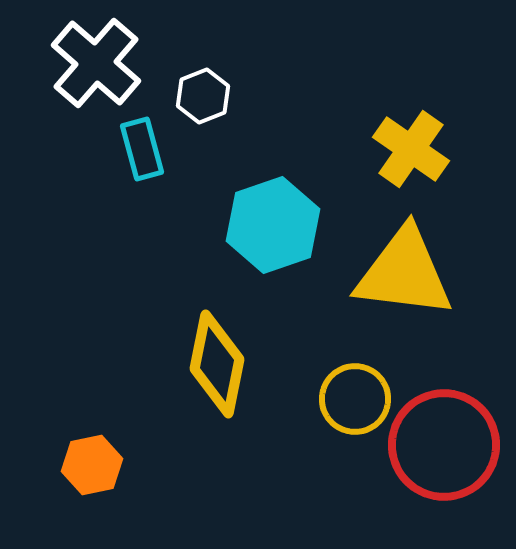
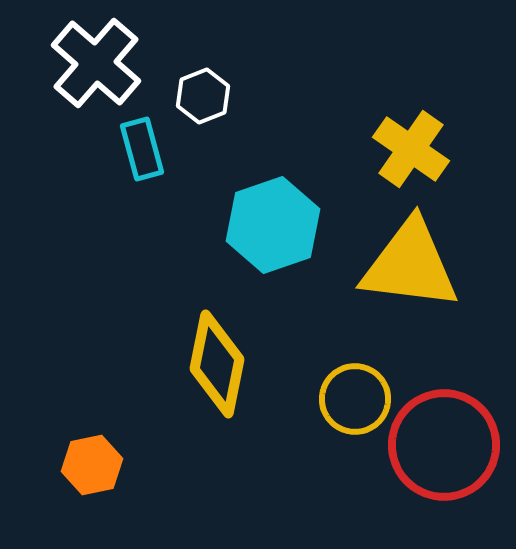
yellow triangle: moved 6 px right, 8 px up
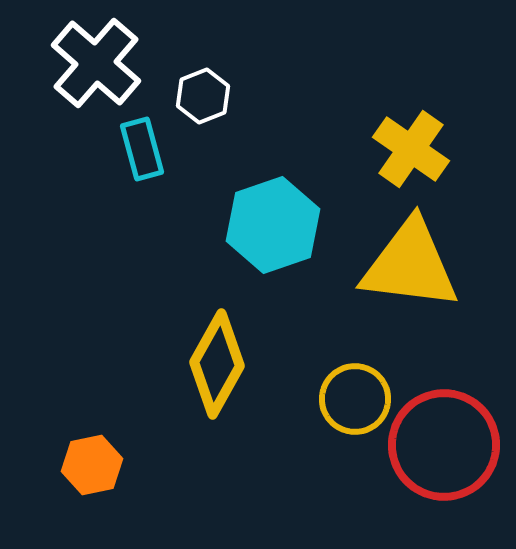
yellow diamond: rotated 18 degrees clockwise
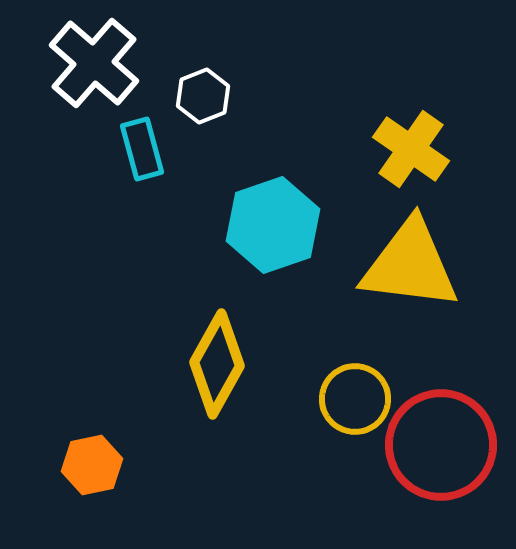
white cross: moved 2 px left
red circle: moved 3 px left
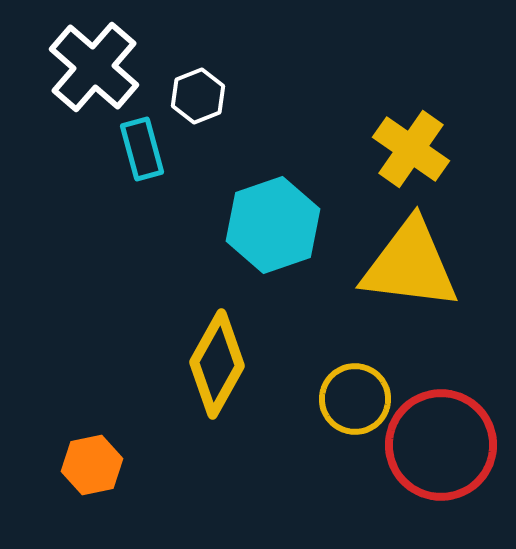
white cross: moved 4 px down
white hexagon: moved 5 px left
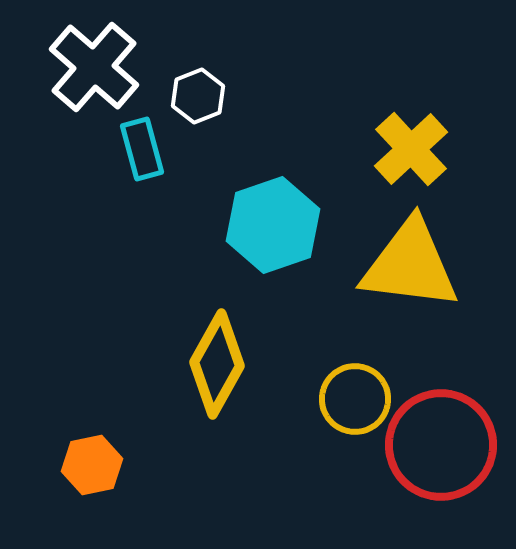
yellow cross: rotated 12 degrees clockwise
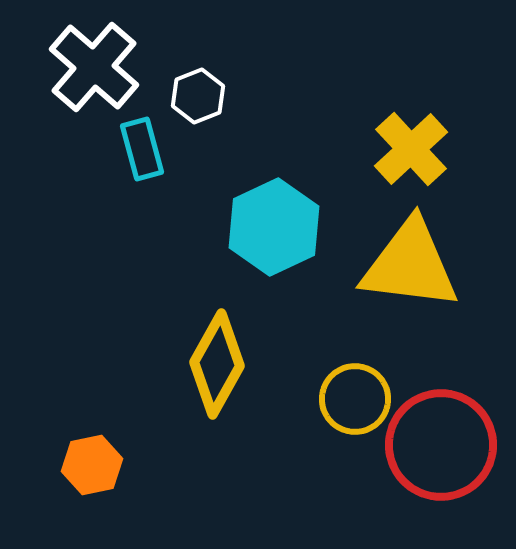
cyan hexagon: moved 1 px right, 2 px down; rotated 6 degrees counterclockwise
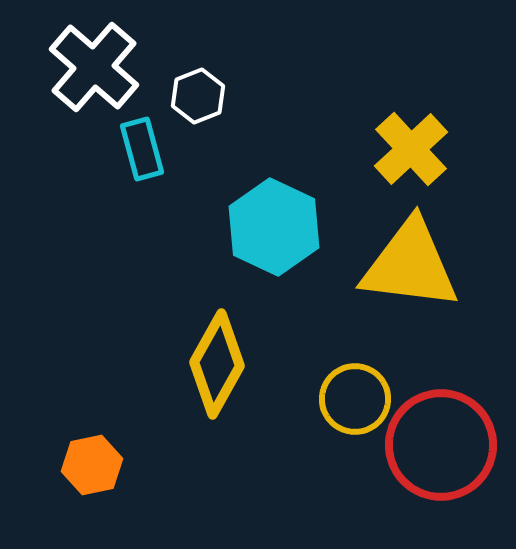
cyan hexagon: rotated 10 degrees counterclockwise
